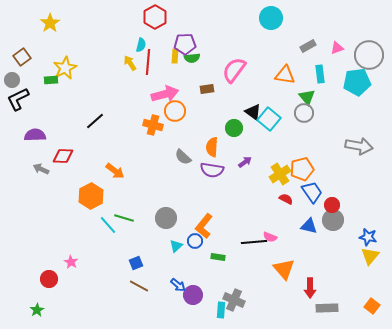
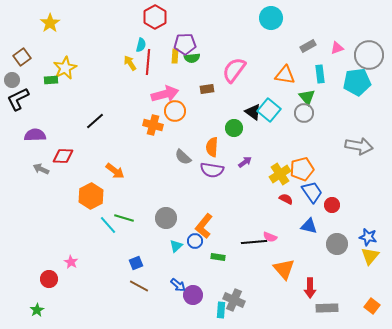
cyan square at (269, 119): moved 9 px up
gray circle at (333, 220): moved 4 px right, 24 px down
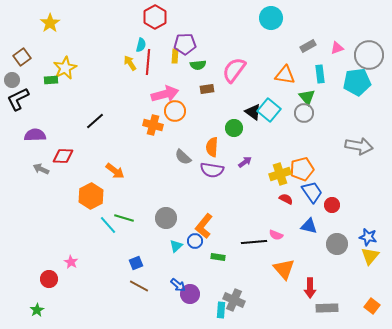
green semicircle at (192, 58): moved 6 px right, 7 px down
yellow cross at (280, 174): rotated 15 degrees clockwise
pink semicircle at (270, 237): moved 6 px right, 2 px up
purple circle at (193, 295): moved 3 px left, 1 px up
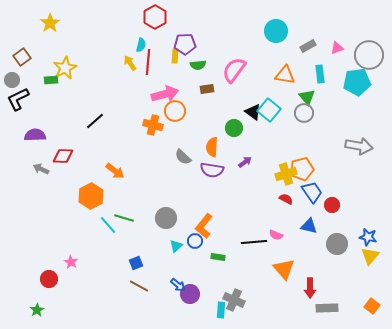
cyan circle at (271, 18): moved 5 px right, 13 px down
yellow cross at (280, 174): moved 6 px right
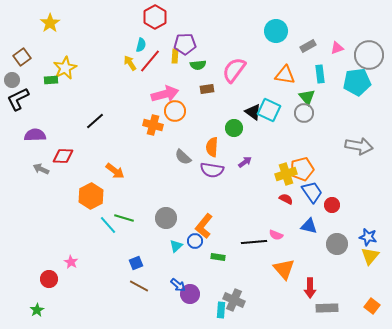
red line at (148, 62): moved 2 px right, 1 px up; rotated 35 degrees clockwise
cyan square at (269, 110): rotated 15 degrees counterclockwise
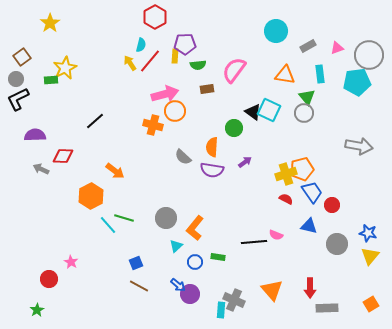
gray circle at (12, 80): moved 4 px right, 1 px up
orange L-shape at (204, 226): moved 9 px left, 2 px down
blue star at (368, 237): moved 4 px up
blue circle at (195, 241): moved 21 px down
orange triangle at (284, 269): moved 12 px left, 21 px down
orange square at (372, 306): moved 1 px left, 2 px up; rotated 21 degrees clockwise
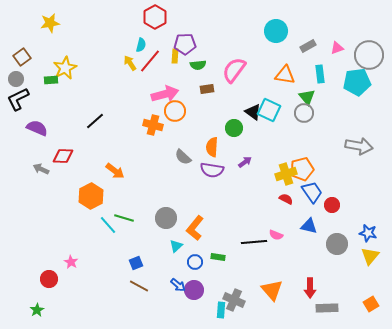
yellow star at (50, 23): rotated 24 degrees clockwise
purple semicircle at (35, 135): moved 2 px right, 7 px up; rotated 25 degrees clockwise
purple circle at (190, 294): moved 4 px right, 4 px up
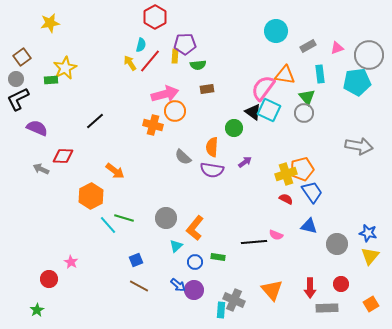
pink semicircle at (234, 70): moved 29 px right, 18 px down
red circle at (332, 205): moved 9 px right, 79 px down
blue square at (136, 263): moved 3 px up
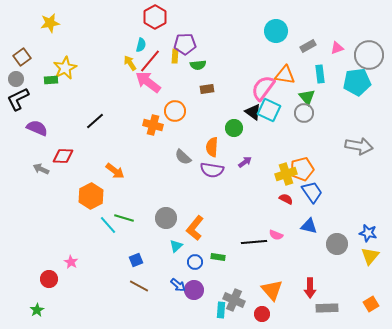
pink arrow at (165, 94): moved 17 px left, 12 px up; rotated 128 degrees counterclockwise
red circle at (341, 284): moved 79 px left, 30 px down
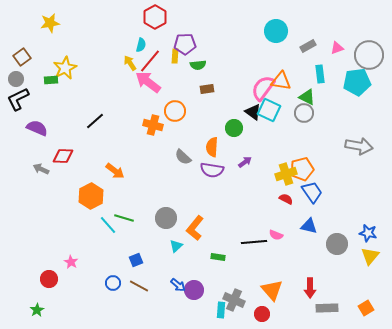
orange triangle at (285, 75): moved 4 px left, 6 px down
green triangle at (307, 97): rotated 24 degrees counterclockwise
blue circle at (195, 262): moved 82 px left, 21 px down
orange square at (371, 304): moved 5 px left, 4 px down
